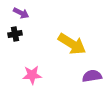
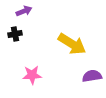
purple arrow: moved 3 px right, 2 px up; rotated 49 degrees counterclockwise
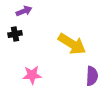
purple semicircle: rotated 102 degrees clockwise
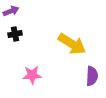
purple arrow: moved 13 px left
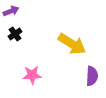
black cross: rotated 24 degrees counterclockwise
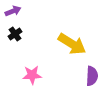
purple arrow: moved 2 px right
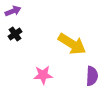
pink star: moved 11 px right
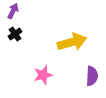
purple arrow: rotated 42 degrees counterclockwise
yellow arrow: moved 2 px up; rotated 48 degrees counterclockwise
pink star: rotated 12 degrees counterclockwise
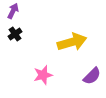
purple semicircle: rotated 42 degrees clockwise
